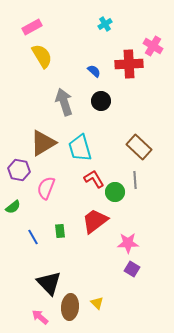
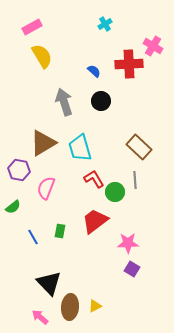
green rectangle: rotated 16 degrees clockwise
yellow triangle: moved 2 px left, 3 px down; rotated 48 degrees clockwise
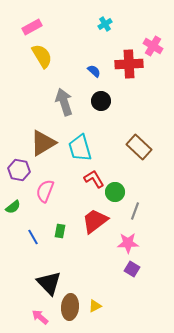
gray line: moved 31 px down; rotated 24 degrees clockwise
pink semicircle: moved 1 px left, 3 px down
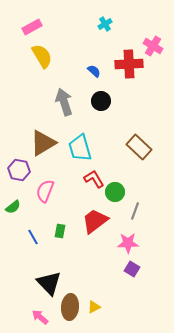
yellow triangle: moved 1 px left, 1 px down
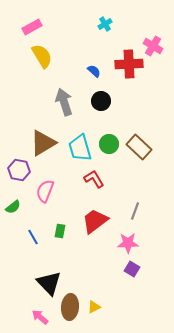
green circle: moved 6 px left, 48 px up
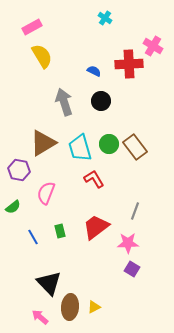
cyan cross: moved 6 px up; rotated 24 degrees counterclockwise
blue semicircle: rotated 16 degrees counterclockwise
brown rectangle: moved 4 px left; rotated 10 degrees clockwise
pink semicircle: moved 1 px right, 2 px down
red trapezoid: moved 1 px right, 6 px down
green rectangle: rotated 24 degrees counterclockwise
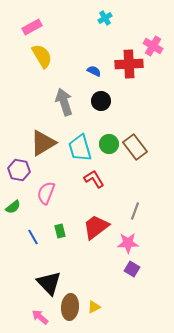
cyan cross: rotated 24 degrees clockwise
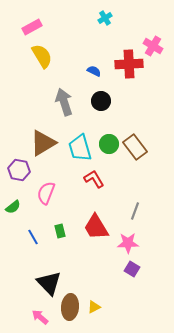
red trapezoid: rotated 84 degrees counterclockwise
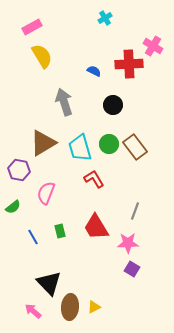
black circle: moved 12 px right, 4 px down
pink arrow: moved 7 px left, 6 px up
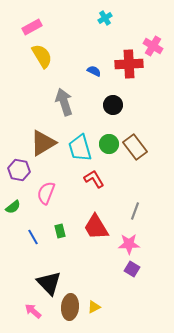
pink star: moved 1 px right, 1 px down
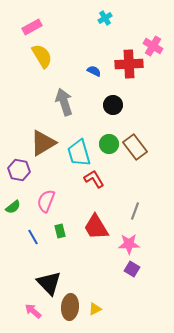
cyan trapezoid: moved 1 px left, 5 px down
pink semicircle: moved 8 px down
yellow triangle: moved 1 px right, 2 px down
